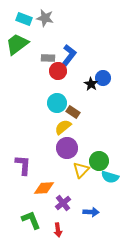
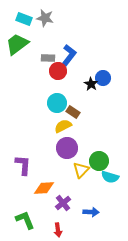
yellow semicircle: moved 1 px up; rotated 12 degrees clockwise
green L-shape: moved 6 px left
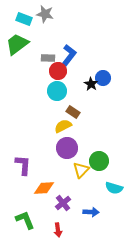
gray star: moved 4 px up
cyan circle: moved 12 px up
cyan semicircle: moved 4 px right, 11 px down
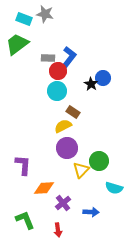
blue L-shape: moved 2 px down
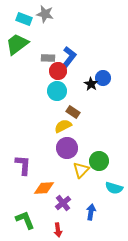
blue arrow: rotated 84 degrees counterclockwise
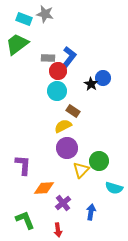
brown rectangle: moved 1 px up
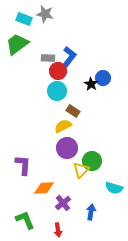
green circle: moved 7 px left
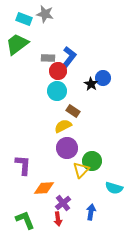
red arrow: moved 11 px up
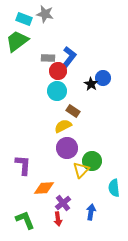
green trapezoid: moved 3 px up
cyan semicircle: rotated 66 degrees clockwise
